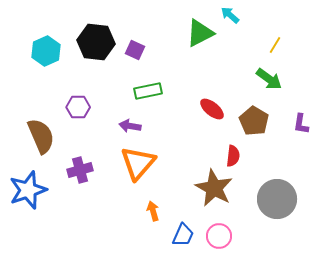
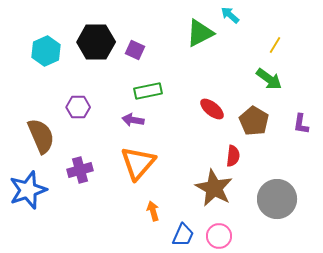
black hexagon: rotated 6 degrees counterclockwise
purple arrow: moved 3 px right, 6 px up
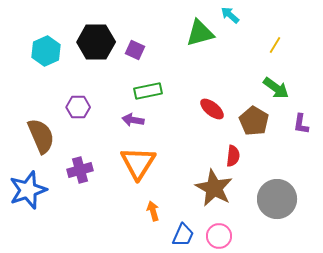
green triangle: rotated 12 degrees clockwise
green arrow: moved 7 px right, 9 px down
orange triangle: rotated 9 degrees counterclockwise
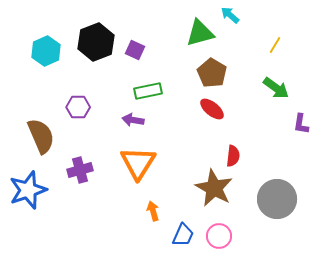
black hexagon: rotated 21 degrees counterclockwise
brown pentagon: moved 42 px left, 48 px up
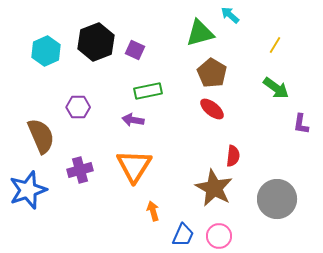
orange triangle: moved 4 px left, 3 px down
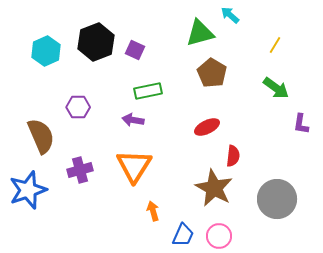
red ellipse: moved 5 px left, 18 px down; rotated 65 degrees counterclockwise
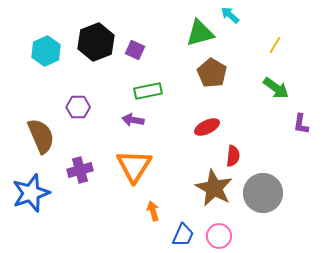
blue star: moved 3 px right, 3 px down
gray circle: moved 14 px left, 6 px up
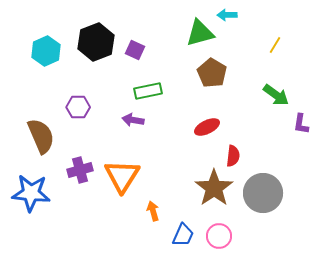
cyan arrow: moved 3 px left; rotated 42 degrees counterclockwise
green arrow: moved 7 px down
orange triangle: moved 12 px left, 10 px down
brown star: rotated 9 degrees clockwise
blue star: rotated 24 degrees clockwise
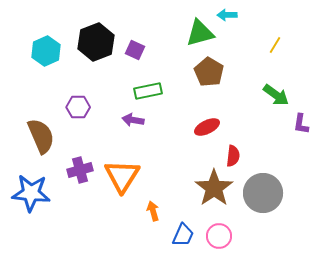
brown pentagon: moved 3 px left, 1 px up
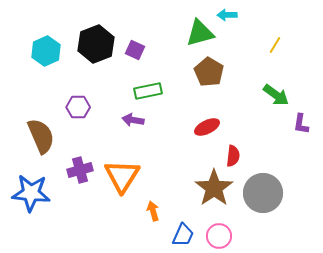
black hexagon: moved 2 px down
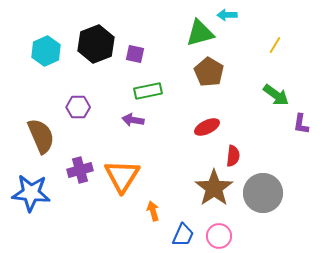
purple square: moved 4 px down; rotated 12 degrees counterclockwise
